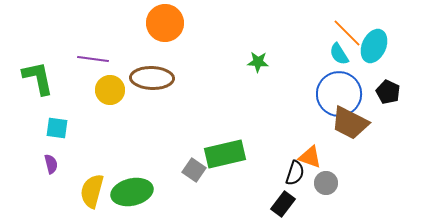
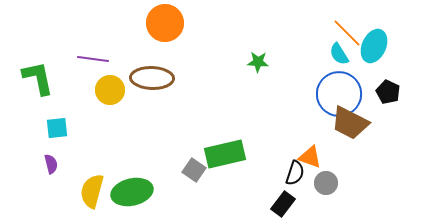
cyan square: rotated 15 degrees counterclockwise
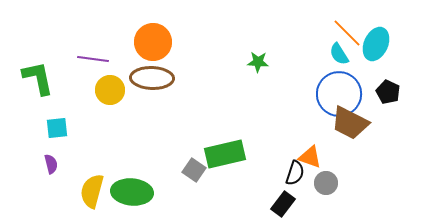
orange circle: moved 12 px left, 19 px down
cyan ellipse: moved 2 px right, 2 px up
green ellipse: rotated 18 degrees clockwise
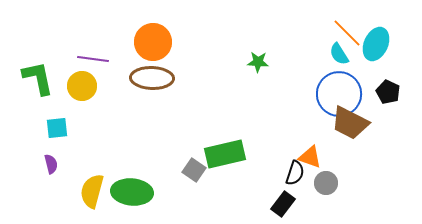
yellow circle: moved 28 px left, 4 px up
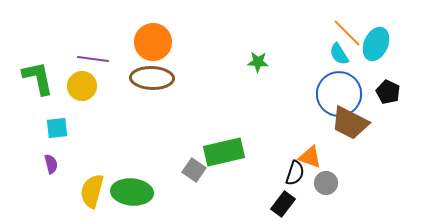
green rectangle: moved 1 px left, 2 px up
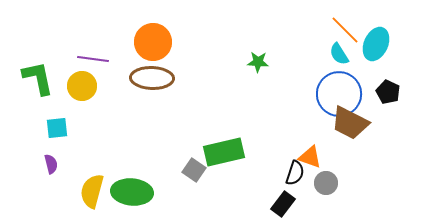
orange line: moved 2 px left, 3 px up
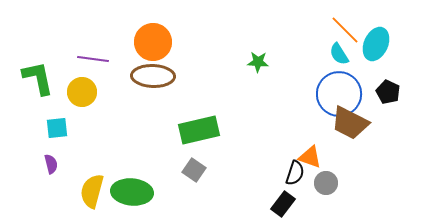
brown ellipse: moved 1 px right, 2 px up
yellow circle: moved 6 px down
green rectangle: moved 25 px left, 22 px up
